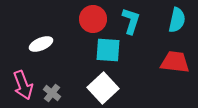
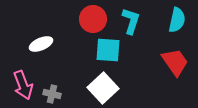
red trapezoid: rotated 48 degrees clockwise
gray cross: moved 1 px down; rotated 24 degrees counterclockwise
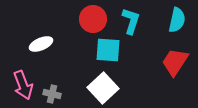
red trapezoid: rotated 112 degrees counterclockwise
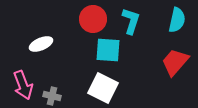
red trapezoid: rotated 8 degrees clockwise
white square: rotated 20 degrees counterclockwise
gray cross: moved 2 px down
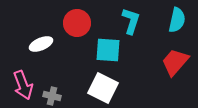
red circle: moved 16 px left, 4 px down
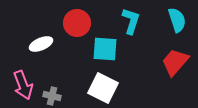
cyan semicircle: rotated 30 degrees counterclockwise
cyan square: moved 3 px left, 1 px up
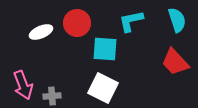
cyan L-shape: rotated 120 degrees counterclockwise
white ellipse: moved 12 px up
red trapezoid: rotated 84 degrees counterclockwise
gray cross: rotated 18 degrees counterclockwise
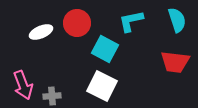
cyan square: rotated 24 degrees clockwise
red trapezoid: rotated 40 degrees counterclockwise
white square: moved 1 px left, 2 px up
